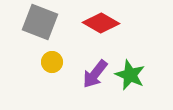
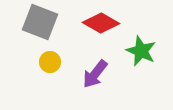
yellow circle: moved 2 px left
green star: moved 11 px right, 24 px up
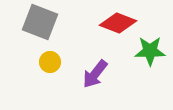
red diamond: moved 17 px right; rotated 9 degrees counterclockwise
green star: moved 9 px right; rotated 24 degrees counterclockwise
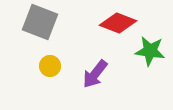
green star: rotated 8 degrees clockwise
yellow circle: moved 4 px down
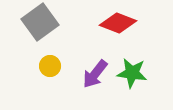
gray square: rotated 33 degrees clockwise
green star: moved 18 px left, 22 px down
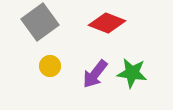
red diamond: moved 11 px left
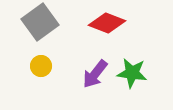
yellow circle: moved 9 px left
